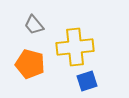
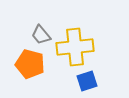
gray trapezoid: moved 7 px right, 10 px down
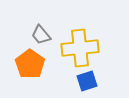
yellow cross: moved 5 px right, 1 px down
orange pentagon: rotated 20 degrees clockwise
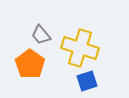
yellow cross: rotated 24 degrees clockwise
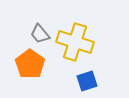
gray trapezoid: moved 1 px left, 1 px up
yellow cross: moved 5 px left, 6 px up
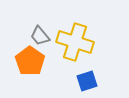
gray trapezoid: moved 2 px down
orange pentagon: moved 3 px up
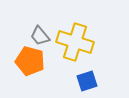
orange pentagon: rotated 20 degrees counterclockwise
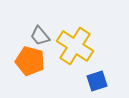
yellow cross: moved 4 px down; rotated 15 degrees clockwise
blue square: moved 10 px right
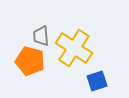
gray trapezoid: moved 1 px right; rotated 35 degrees clockwise
yellow cross: moved 1 px left, 2 px down
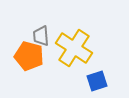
orange pentagon: moved 1 px left, 5 px up
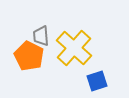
yellow cross: rotated 9 degrees clockwise
orange pentagon: rotated 12 degrees clockwise
